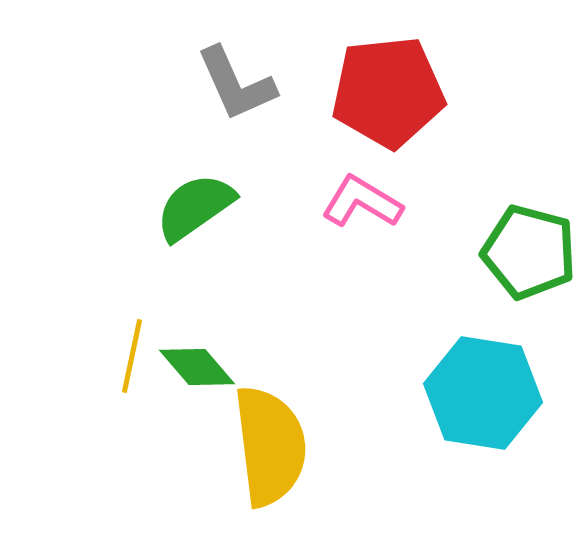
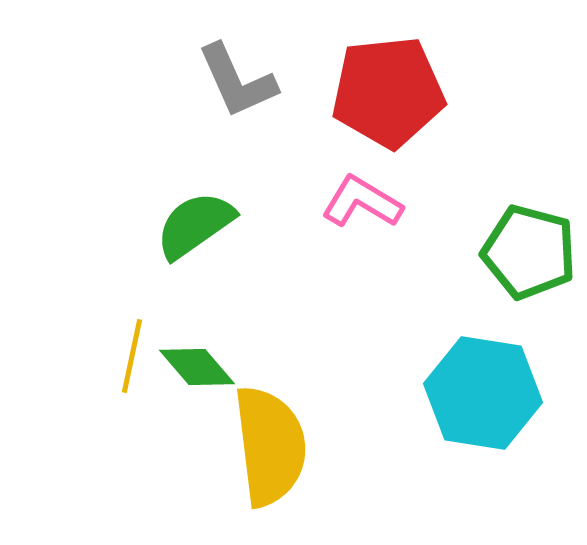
gray L-shape: moved 1 px right, 3 px up
green semicircle: moved 18 px down
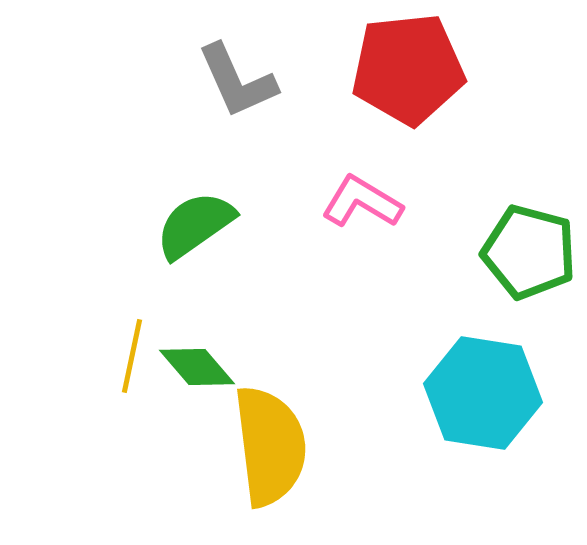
red pentagon: moved 20 px right, 23 px up
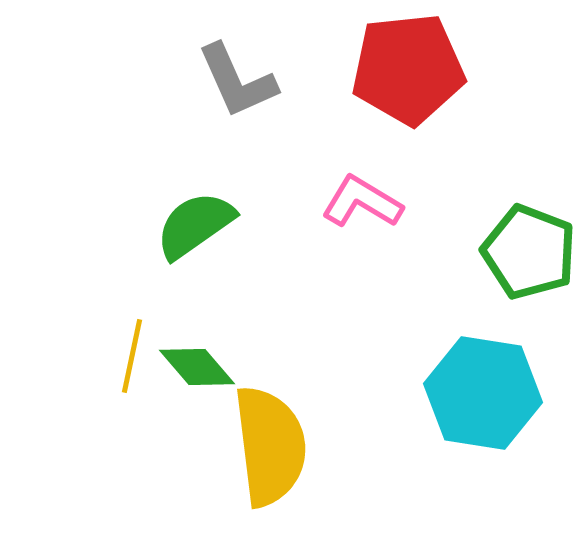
green pentagon: rotated 6 degrees clockwise
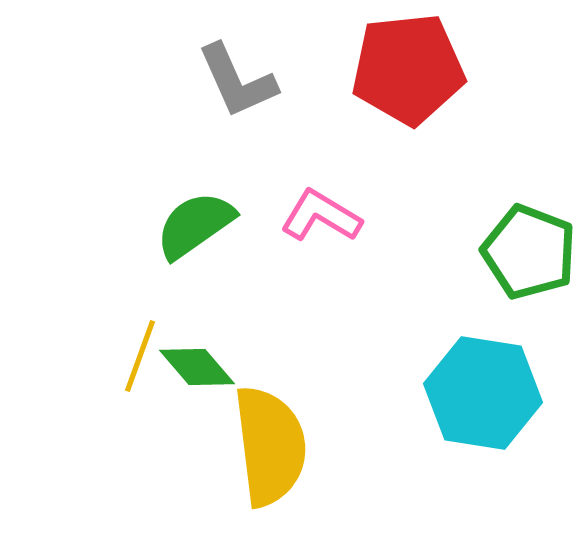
pink L-shape: moved 41 px left, 14 px down
yellow line: moved 8 px right; rotated 8 degrees clockwise
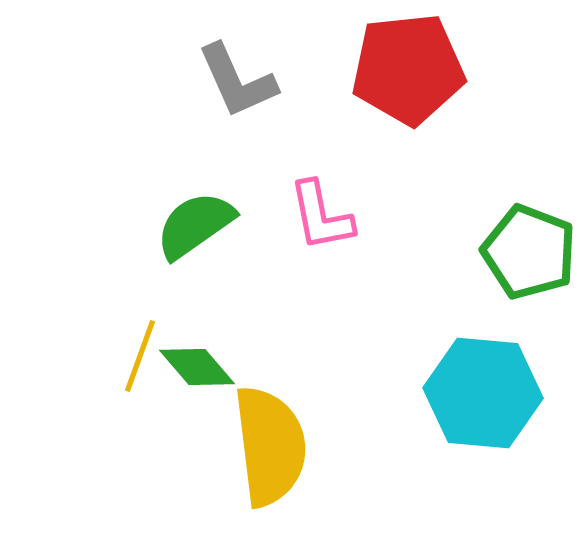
pink L-shape: rotated 132 degrees counterclockwise
cyan hexagon: rotated 4 degrees counterclockwise
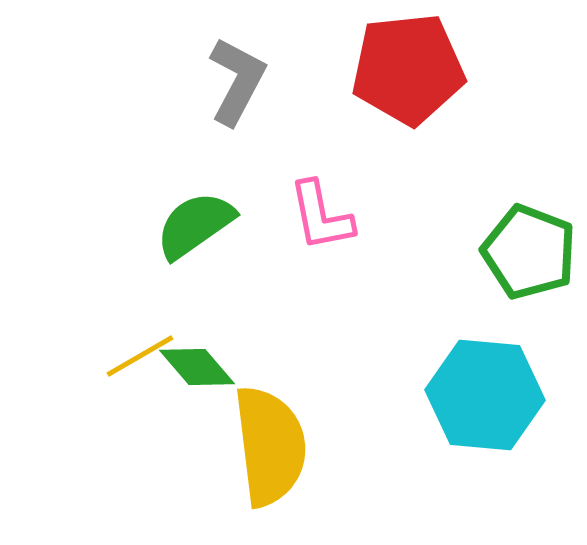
gray L-shape: rotated 128 degrees counterclockwise
yellow line: rotated 40 degrees clockwise
cyan hexagon: moved 2 px right, 2 px down
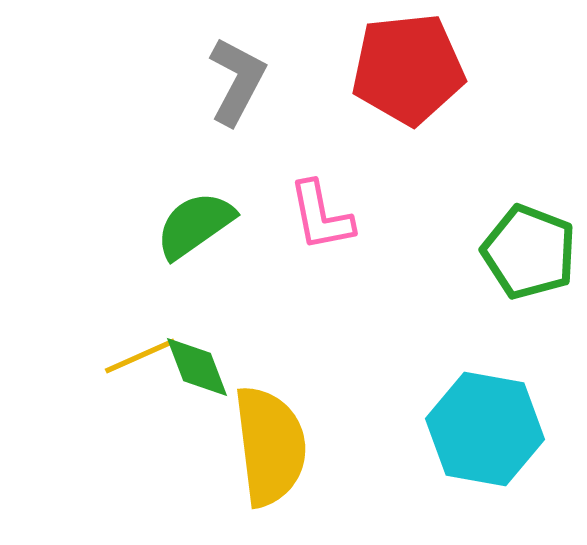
yellow line: rotated 6 degrees clockwise
green diamond: rotated 20 degrees clockwise
cyan hexagon: moved 34 px down; rotated 5 degrees clockwise
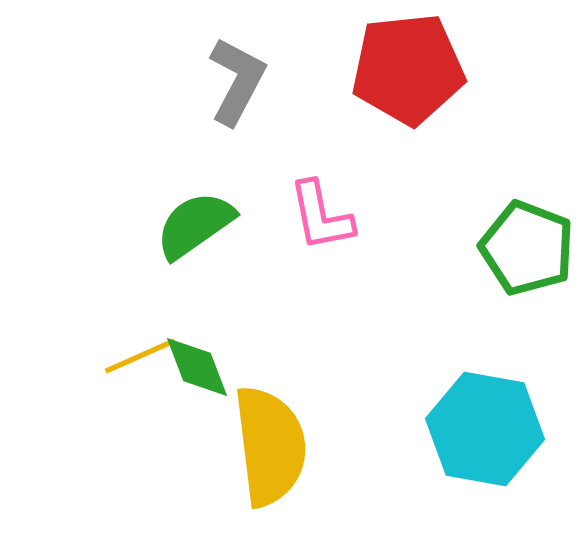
green pentagon: moved 2 px left, 4 px up
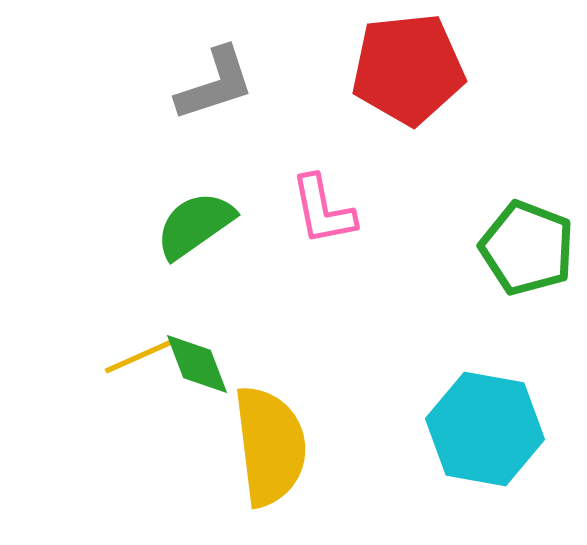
gray L-shape: moved 22 px left, 3 px down; rotated 44 degrees clockwise
pink L-shape: moved 2 px right, 6 px up
green diamond: moved 3 px up
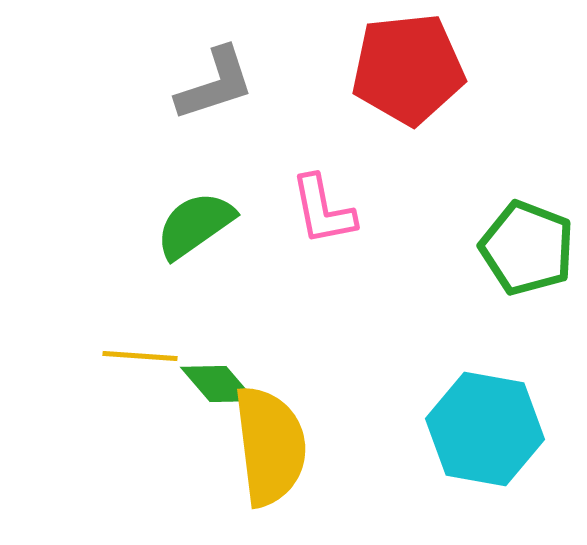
yellow line: rotated 28 degrees clockwise
green diamond: moved 21 px right, 20 px down; rotated 20 degrees counterclockwise
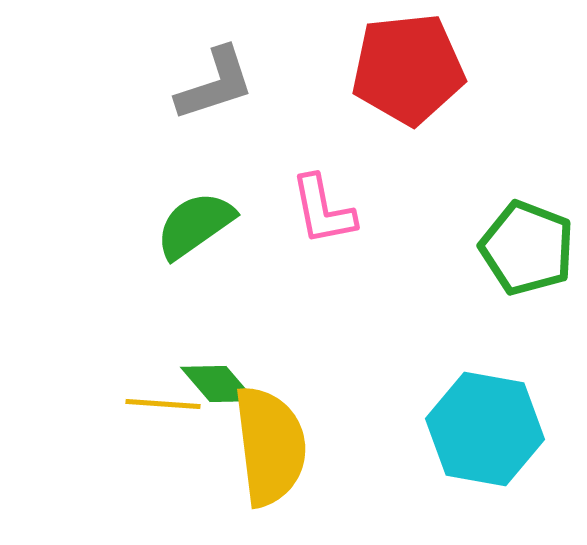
yellow line: moved 23 px right, 48 px down
